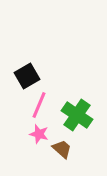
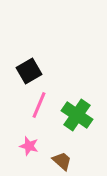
black square: moved 2 px right, 5 px up
pink star: moved 10 px left, 12 px down
brown trapezoid: moved 12 px down
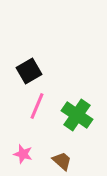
pink line: moved 2 px left, 1 px down
pink star: moved 6 px left, 8 px down
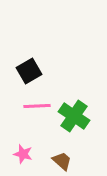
pink line: rotated 64 degrees clockwise
green cross: moved 3 px left, 1 px down
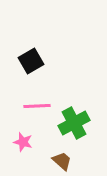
black square: moved 2 px right, 10 px up
green cross: moved 7 px down; rotated 28 degrees clockwise
pink star: moved 12 px up
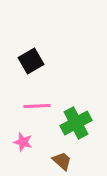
green cross: moved 2 px right
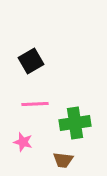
pink line: moved 2 px left, 2 px up
green cross: moved 1 px left; rotated 20 degrees clockwise
brown trapezoid: moved 1 px right, 1 px up; rotated 145 degrees clockwise
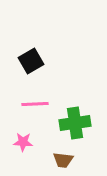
pink star: rotated 12 degrees counterclockwise
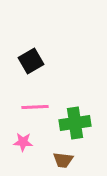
pink line: moved 3 px down
